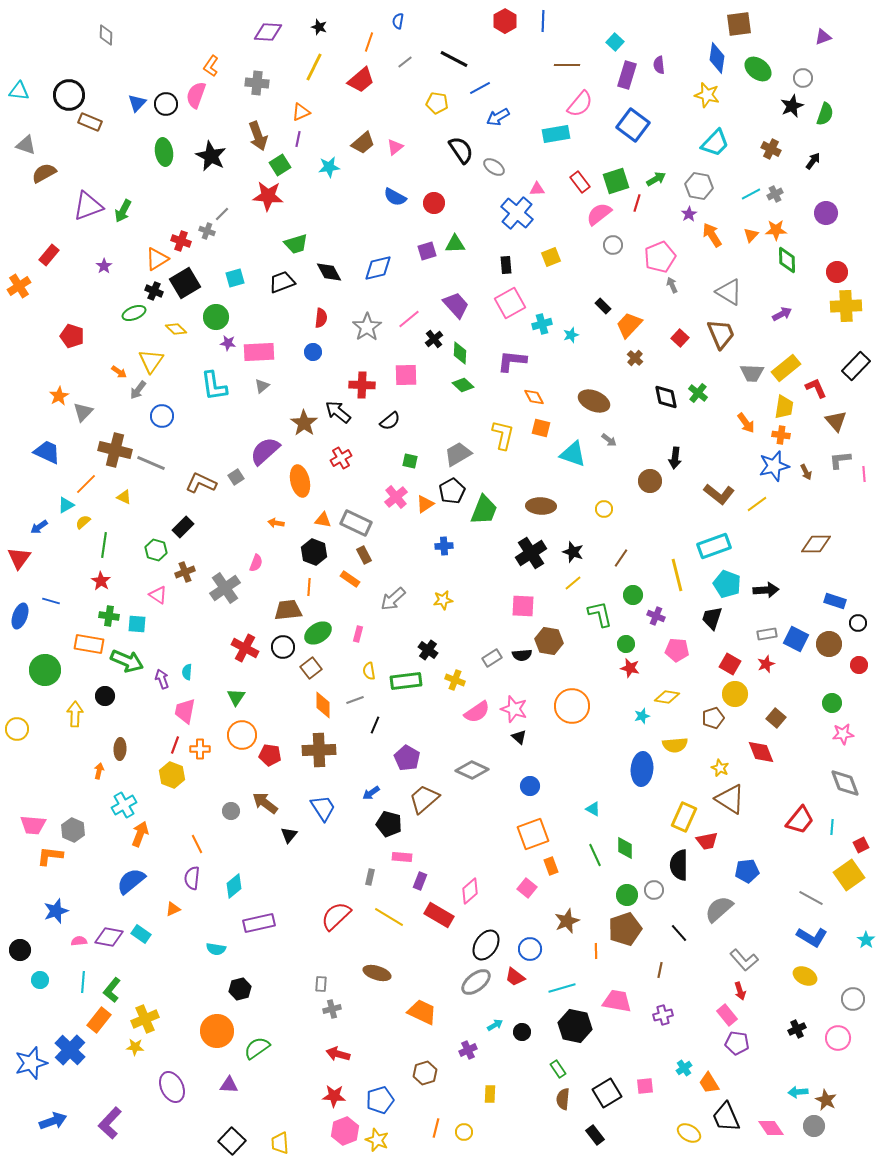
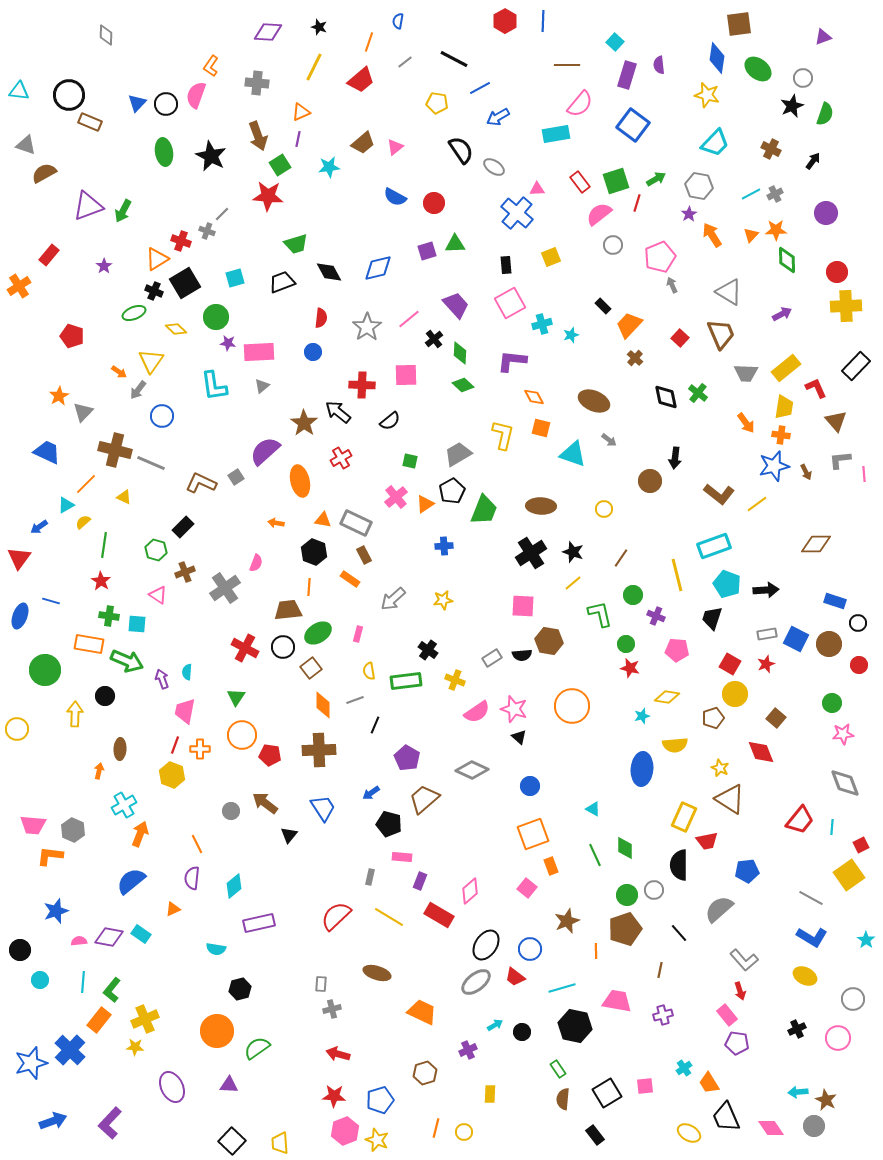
gray trapezoid at (752, 373): moved 6 px left
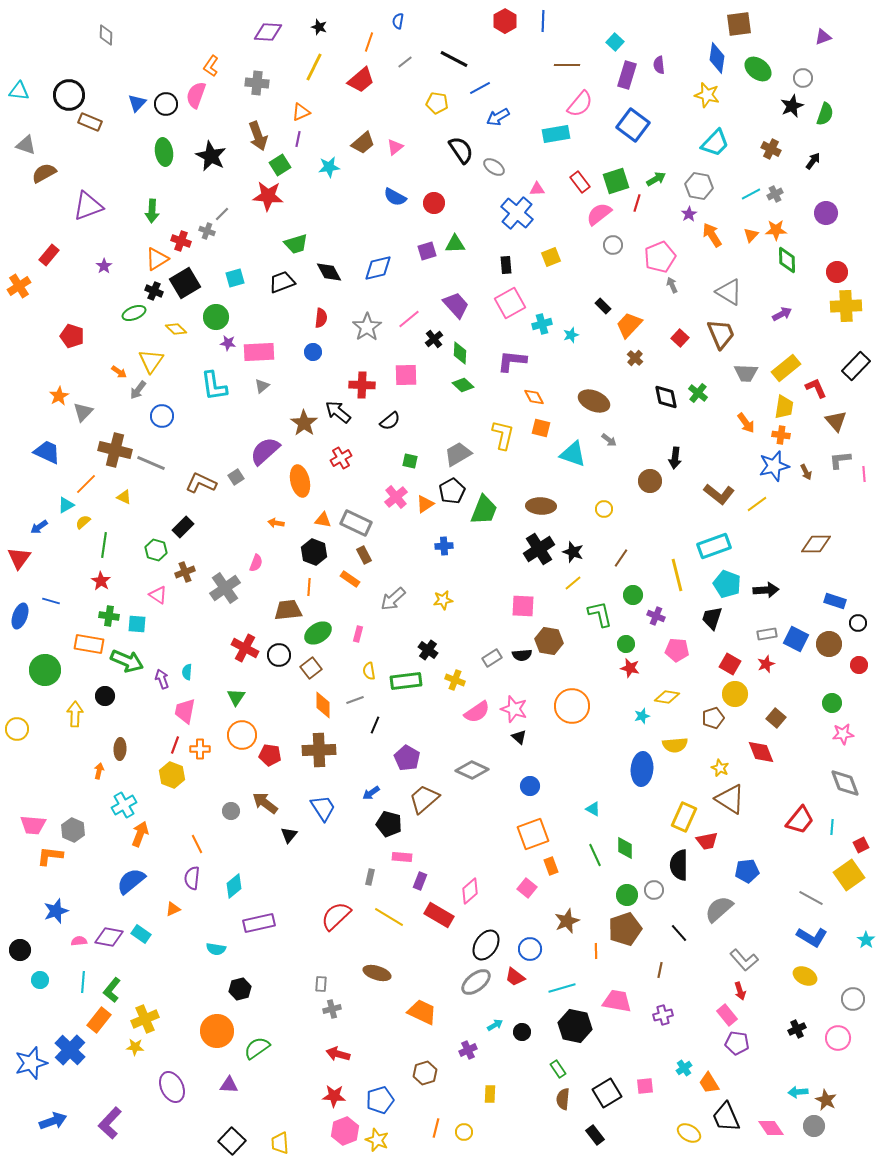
green arrow at (123, 211): moved 29 px right; rotated 25 degrees counterclockwise
black cross at (531, 553): moved 8 px right, 4 px up
black circle at (283, 647): moved 4 px left, 8 px down
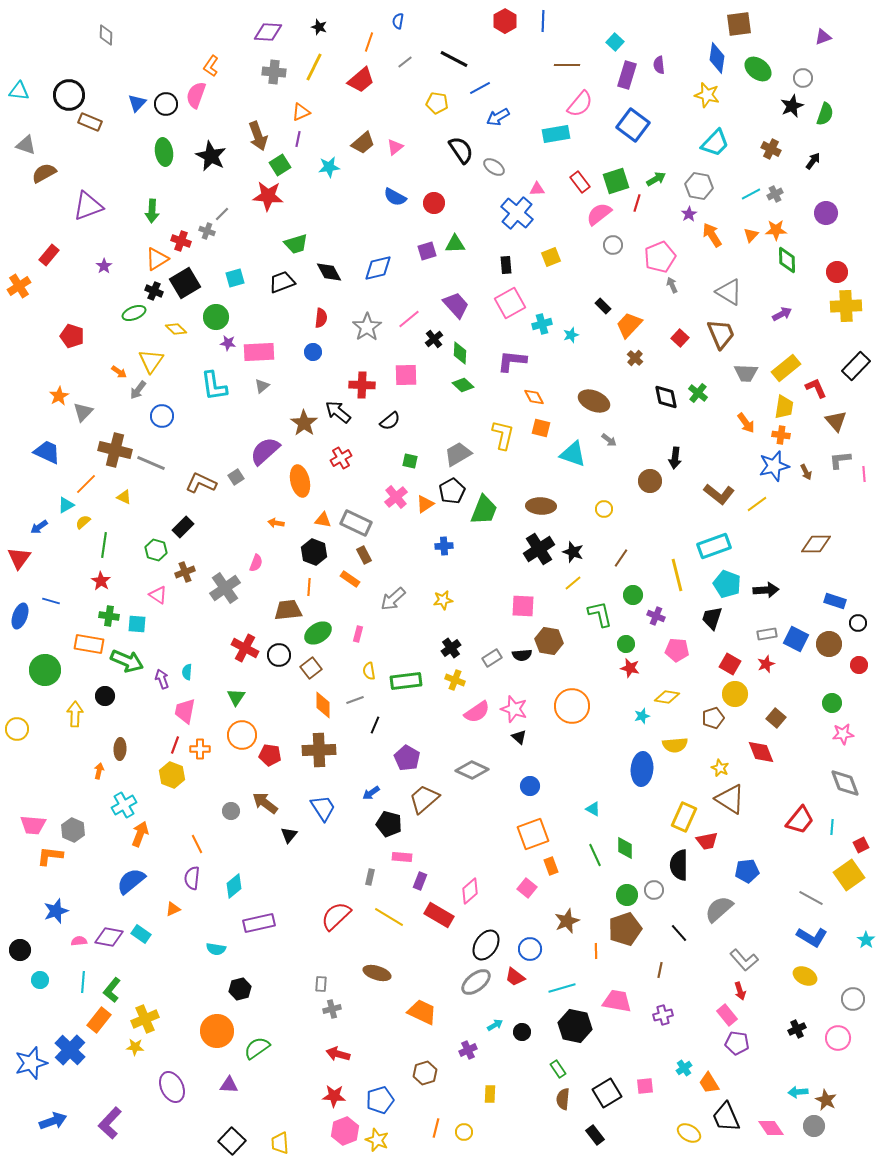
gray cross at (257, 83): moved 17 px right, 11 px up
black cross at (428, 650): moved 23 px right, 2 px up; rotated 18 degrees clockwise
